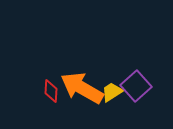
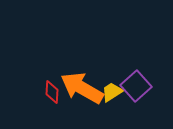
red diamond: moved 1 px right, 1 px down
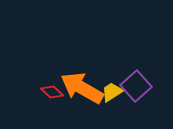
red diamond: rotated 50 degrees counterclockwise
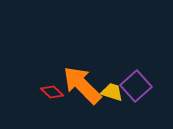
orange arrow: moved 3 px up; rotated 15 degrees clockwise
yellow trapezoid: rotated 50 degrees clockwise
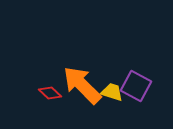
purple square: rotated 20 degrees counterclockwise
red diamond: moved 2 px left, 1 px down
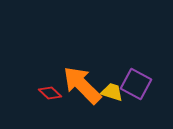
purple square: moved 2 px up
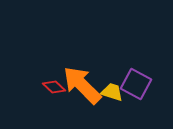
red diamond: moved 4 px right, 6 px up
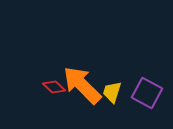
purple square: moved 11 px right, 9 px down
yellow trapezoid: rotated 90 degrees counterclockwise
